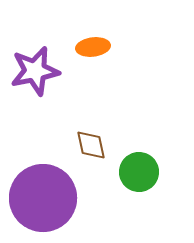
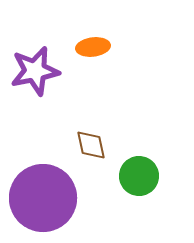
green circle: moved 4 px down
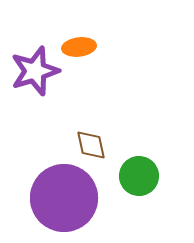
orange ellipse: moved 14 px left
purple star: rotated 6 degrees counterclockwise
purple circle: moved 21 px right
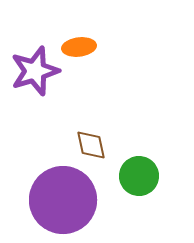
purple circle: moved 1 px left, 2 px down
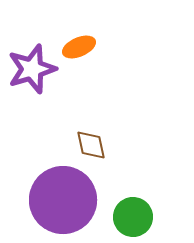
orange ellipse: rotated 16 degrees counterclockwise
purple star: moved 3 px left, 2 px up
green circle: moved 6 px left, 41 px down
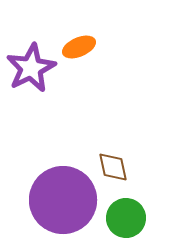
purple star: moved 1 px left, 1 px up; rotated 9 degrees counterclockwise
brown diamond: moved 22 px right, 22 px down
green circle: moved 7 px left, 1 px down
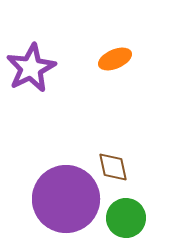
orange ellipse: moved 36 px right, 12 px down
purple circle: moved 3 px right, 1 px up
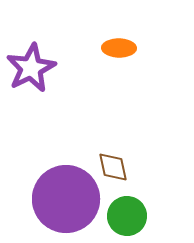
orange ellipse: moved 4 px right, 11 px up; rotated 24 degrees clockwise
green circle: moved 1 px right, 2 px up
